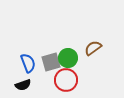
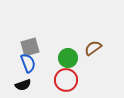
gray square: moved 21 px left, 15 px up
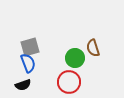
brown semicircle: rotated 72 degrees counterclockwise
green circle: moved 7 px right
red circle: moved 3 px right, 2 px down
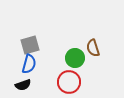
gray square: moved 2 px up
blue semicircle: moved 1 px right, 1 px down; rotated 36 degrees clockwise
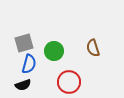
gray square: moved 6 px left, 2 px up
green circle: moved 21 px left, 7 px up
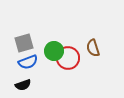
blue semicircle: moved 1 px left, 2 px up; rotated 54 degrees clockwise
red circle: moved 1 px left, 24 px up
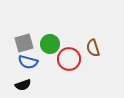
green circle: moved 4 px left, 7 px up
red circle: moved 1 px right, 1 px down
blue semicircle: rotated 36 degrees clockwise
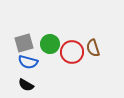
red circle: moved 3 px right, 7 px up
black semicircle: moved 3 px right; rotated 49 degrees clockwise
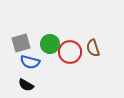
gray square: moved 3 px left
red circle: moved 2 px left
blue semicircle: moved 2 px right
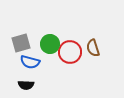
black semicircle: rotated 28 degrees counterclockwise
